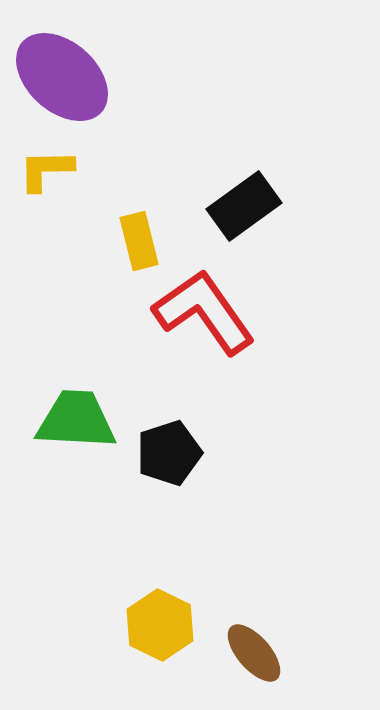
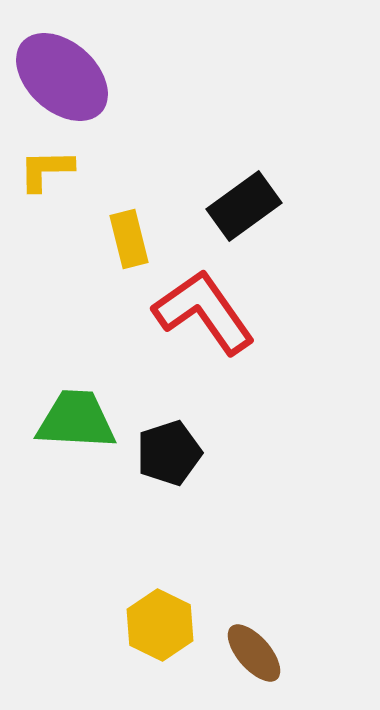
yellow rectangle: moved 10 px left, 2 px up
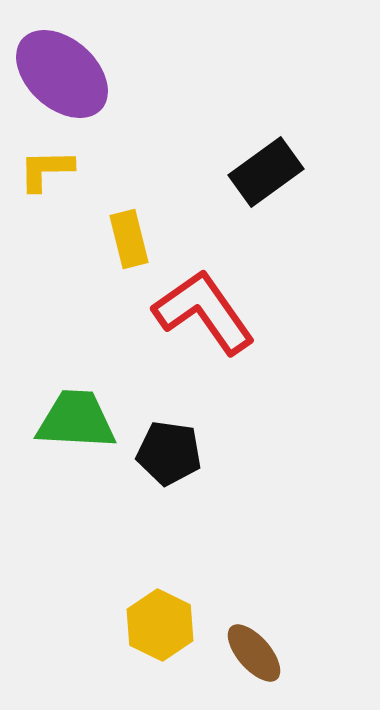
purple ellipse: moved 3 px up
black rectangle: moved 22 px right, 34 px up
black pentagon: rotated 26 degrees clockwise
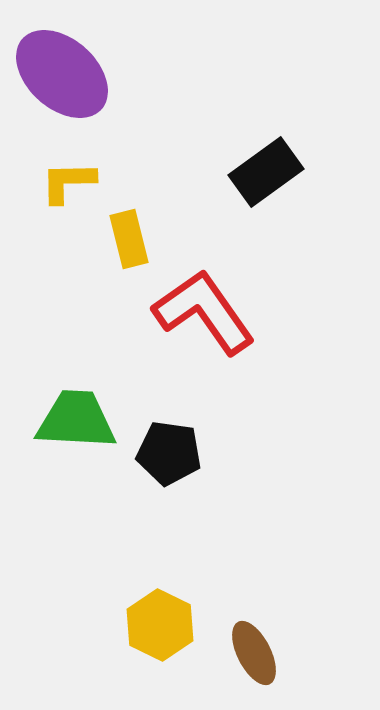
yellow L-shape: moved 22 px right, 12 px down
brown ellipse: rotated 14 degrees clockwise
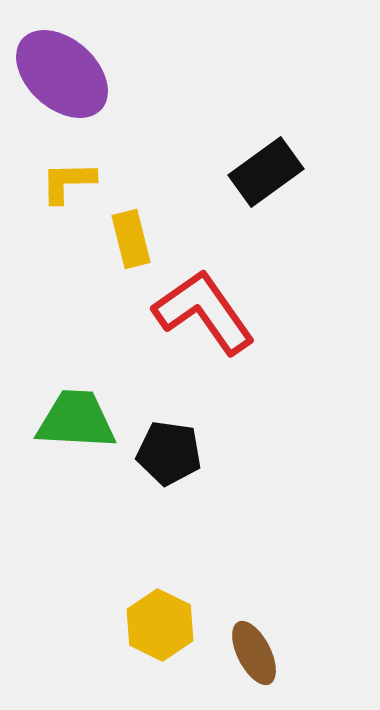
yellow rectangle: moved 2 px right
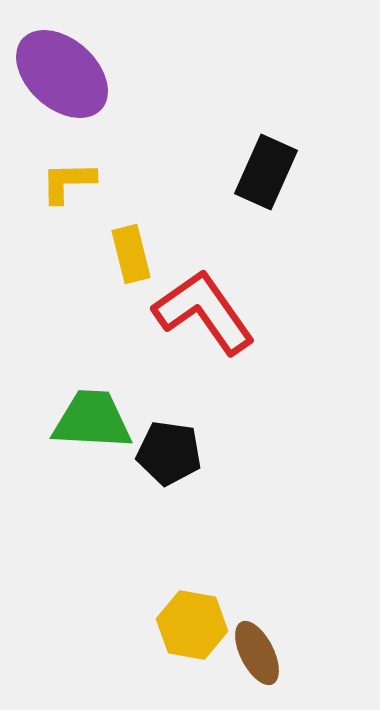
black rectangle: rotated 30 degrees counterclockwise
yellow rectangle: moved 15 px down
green trapezoid: moved 16 px right
yellow hexagon: moved 32 px right; rotated 16 degrees counterclockwise
brown ellipse: moved 3 px right
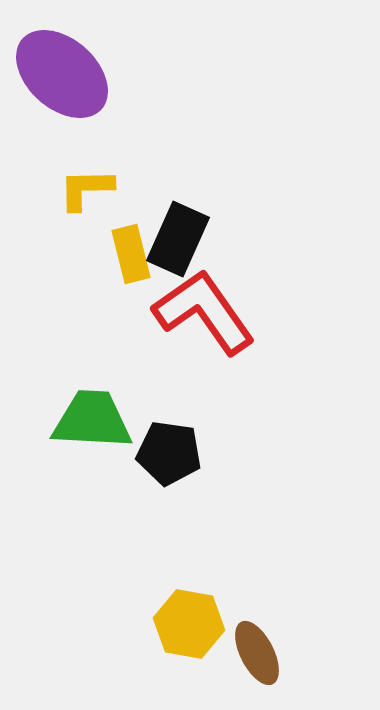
black rectangle: moved 88 px left, 67 px down
yellow L-shape: moved 18 px right, 7 px down
yellow hexagon: moved 3 px left, 1 px up
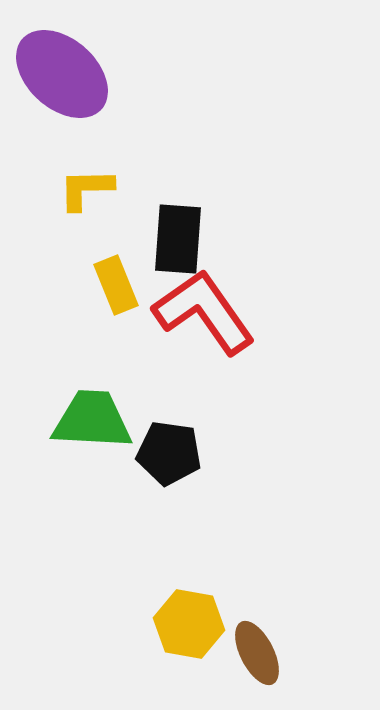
black rectangle: rotated 20 degrees counterclockwise
yellow rectangle: moved 15 px left, 31 px down; rotated 8 degrees counterclockwise
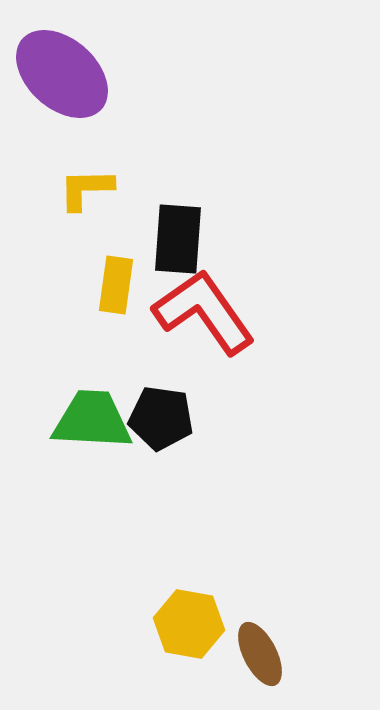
yellow rectangle: rotated 30 degrees clockwise
black pentagon: moved 8 px left, 35 px up
brown ellipse: moved 3 px right, 1 px down
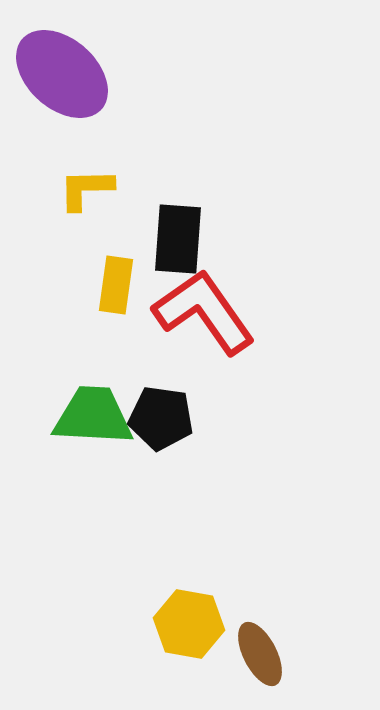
green trapezoid: moved 1 px right, 4 px up
